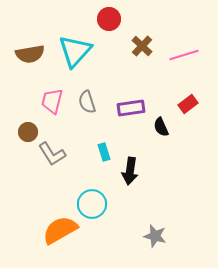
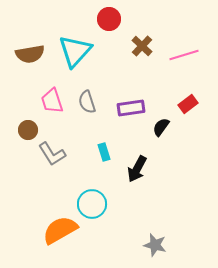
pink trapezoid: rotated 32 degrees counterclockwise
black semicircle: rotated 60 degrees clockwise
brown circle: moved 2 px up
black arrow: moved 7 px right, 2 px up; rotated 20 degrees clockwise
gray star: moved 9 px down
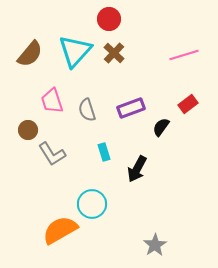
brown cross: moved 28 px left, 7 px down
brown semicircle: rotated 40 degrees counterclockwise
gray semicircle: moved 8 px down
purple rectangle: rotated 12 degrees counterclockwise
gray star: rotated 25 degrees clockwise
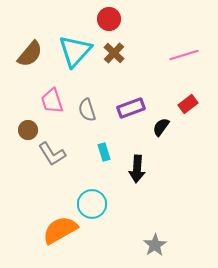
black arrow: rotated 24 degrees counterclockwise
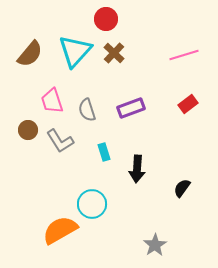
red circle: moved 3 px left
black semicircle: moved 21 px right, 61 px down
gray L-shape: moved 8 px right, 13 px up
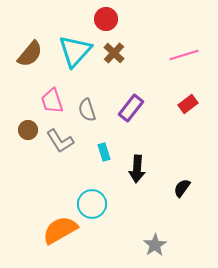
purple rectangle: rotated 32 degrees counterclockwise
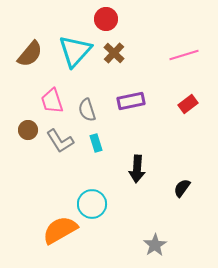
purple rectangle: moved 7 px up; rotated 40 degrees clockwise
cyan rectangle: moved 8 px left, 9 px up
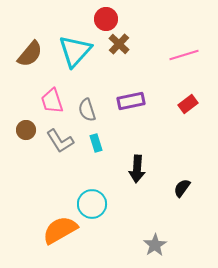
brown cross: moved 5 px right, 9 px up
brown circle: moved 2 px left
